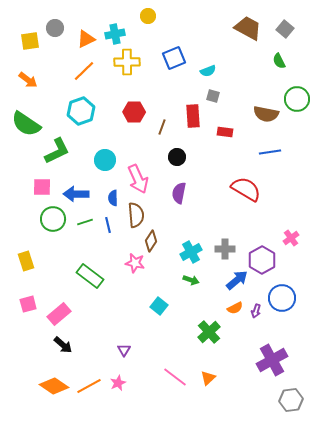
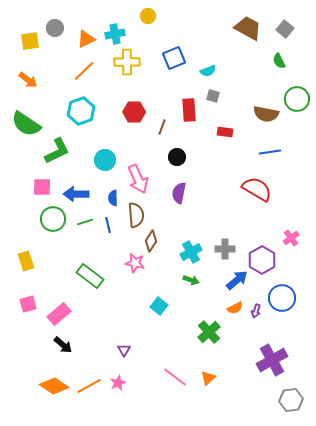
red rectangle at (193, 116): moved 4 px left, 6 px up
red semicircle at (246, 189): moved 11 px right
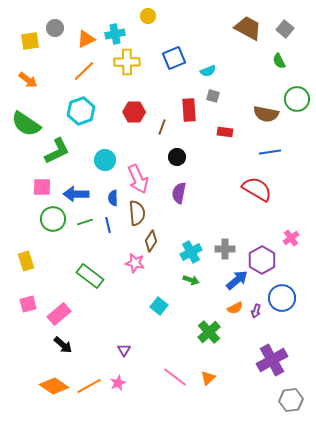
brown semicircle at (136, 215): moved 1 px right, 2 px up
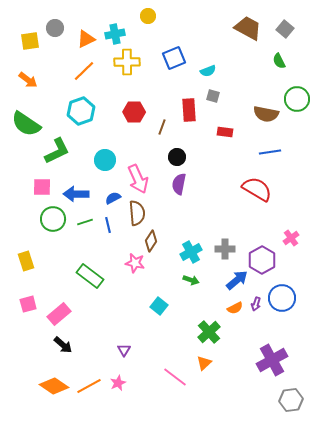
purple semicircle at (179, 193): moved 9 px up
blue semicircle at (113, 198): rotated 63 degrees clockwise
purple arrow at (256, 311): moved 7 px up
orange triangle at (208, 378): moved 4 px left, 15 px up
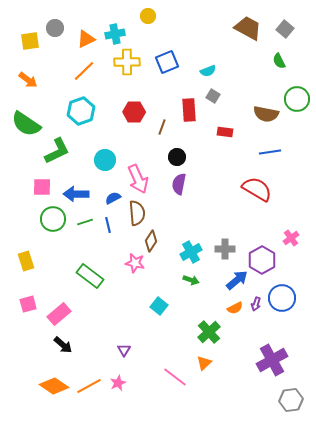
blue square at (174, 58): moved 7 px left, 4 px down
gray square at (213, 96): rotated 16 degrees clockwise
